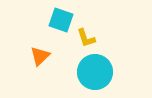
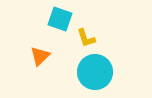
cyan square: moved 1 px left, 1 px up
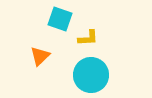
yellow L-shape: moved 2 px right; rotated 75 degrees counterclockwise
cyan circle: moved 4 px left, 3 px down
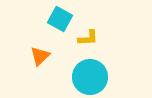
cyan square: rotated 10 degrees clockwise
cyan circle: moved 1 px left, 2 px down
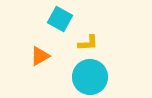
yellow L-shape: moved 5 px down
orange triangle: rotated 15 degrees clockwise
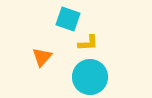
cyan square: moved 8 px right; rotated 10 degrees counterclockwise
orange triangle: moved 2 px right, 1 px down; rotated 20 degrees counterclockwise
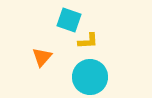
cyan square: moved 1 px right, 1 px down
yellow L-shape: moved 2 px up
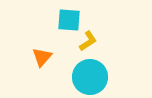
cyan square: rotated 15 degrees counterclockwise
yellow L-shape: rotated 30 degrees counterclockwise
